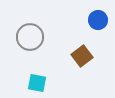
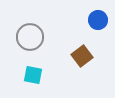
cyan square: moved 4 px left, 8 px up
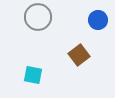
gray circle: moved 8 px right, 20 px up
brown square: moved 3 px left, 1 px up
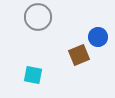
blue circle: moved 17 px down
brown square: rotated 15 degrees clockwise
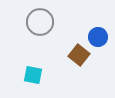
gray circle: moved 2 px right, 5 px down
brown square: rotated 30 degrees counterclockwise
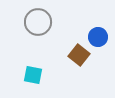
gray circle: moved 2 px left
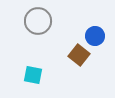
gray circle: moved 1 px up
blue circle: moved 3 px left, 1 px up
